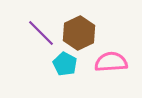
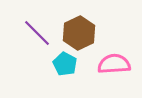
purple line: moved 4 px left
pink semicircle: moved 3 px right, 2 px down
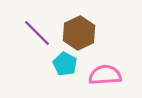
pink semicircle: moved 9 px left, 11 px down
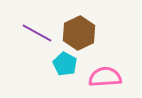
purple line: rotated 16 degrees counterclockwise
pink semicircle: moved 2 px down
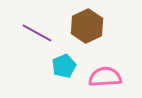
brown hexagon: moved 8 px right, 7 px up
cyan pentagon: moved 1 px left, 2 px down; rotated 20 degrees clockwise
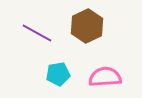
cyan pentagon: moved 6 px left, 8 px down; rotated 15 degrees clockwise
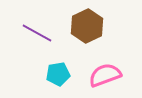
pink semicircle: moved 2 px up; rotated 16 degrees counterclockwise
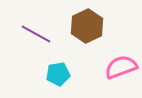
purple line: moved 1 px left, 1 px down
pink semicircle: moved 16 px right, 8 px up
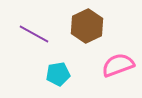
purple line: moved 2 px left
pink semicircle: moved 3 px left, 2 px up
